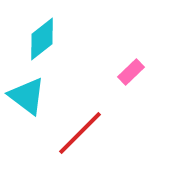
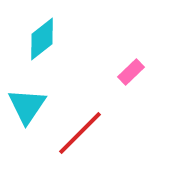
cyan triangle: moved 10 px down; rotated 27 degrees clockwise
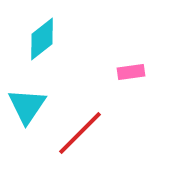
pink rectangle: rotated 36 degrees clockwise
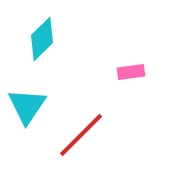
cyan diamond: rotated 6 degrees counterclockwise
red line: moved 1 px right, 2 px down
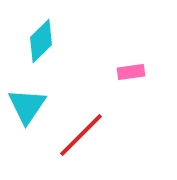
cyan diamond: moved 1 px left, 2 px down
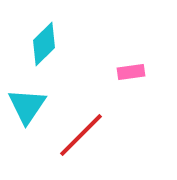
cyan diamond: moved 3 px right, 3 px down
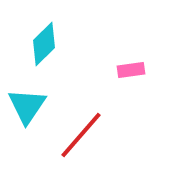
pink rectangle: moved 2 px up
red line: rotated 4 degrees counterclockwise
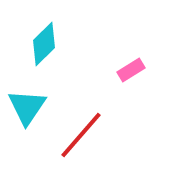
pink rectangle: rotated 24 degrees counterclockwise
cyan triangle: moved 1 px down
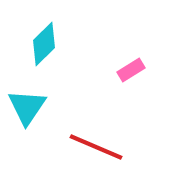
red line: moved 15 px right, 12 px down; rotated 72 degrees clockwise
